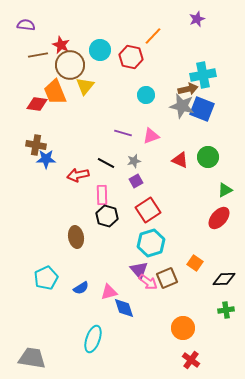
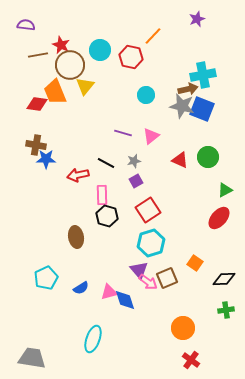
pink triangle at (151, 136): rotated 18 degrees counterclockwise
blue diamond at (124, 308): moved 1 px right, 8 px up
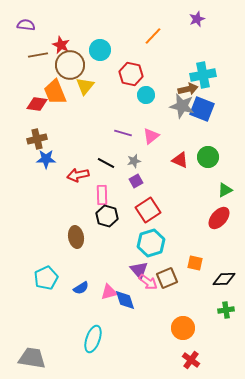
red hexagon at (131, 57): moved 17 px down
brown cross at (36, 145): moved 1 px right, 6 px up; rotated 24 degrees counterclockwise
orange square at (195, 263): rotated 21 degrees counterclockwise
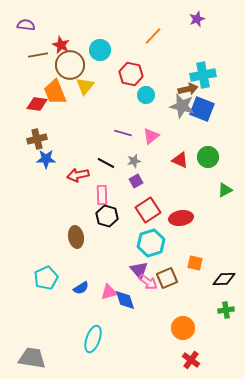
red ellipse at (219, 218): moved 38 px left; rotated 40 degrees clockwise
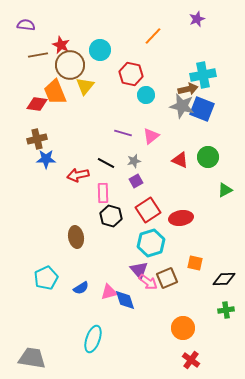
pink rectangle at (102, 195): moved 1 px right, 2 px up
black hexagon at (107, 216): moved 4 px right
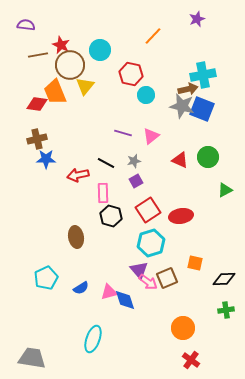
red ellipse at (181, 218): moved 2 px up
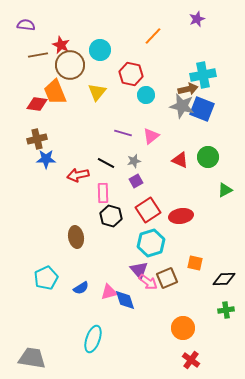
yellow triangle at (85, 86): moved 12 px right, 6 px down
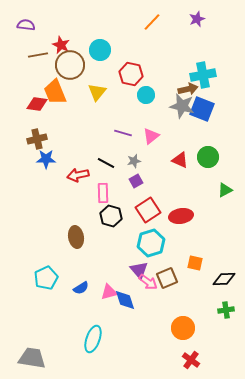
orange line at (153, 36): moved 1 px left, 14 px up
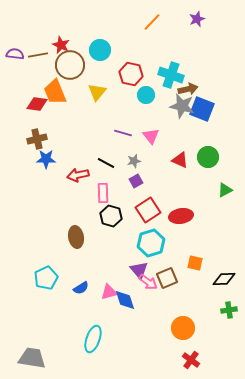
purple semicircle at (26, 25): moved 11 px left, 29 px down
cyan cross at (203, 75): moved 32 px left; rotated 30 degrees clockwise
pink triangle at (151, 136): rotated 30 degrees counterclockwise
green cross at (226, 310): moved 3 px right
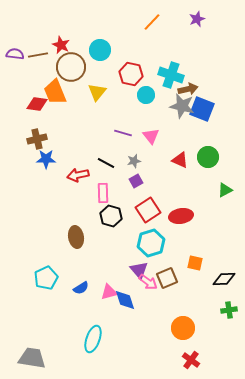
brown circle at (70, 65): moved 1 px right, 2 px down
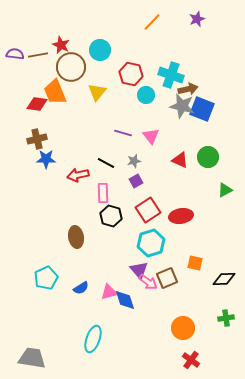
green cross at (229, 310): moved 3 px left, 8 px down
